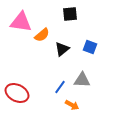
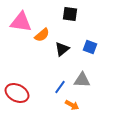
black square: rotated 14 degrees clockwise
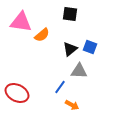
black triangle: moved 8 px right
gray triangle: moved 3 px left, 9 px up
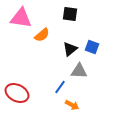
pink triangle: moved 4 px up
blue square: moved 2 px right
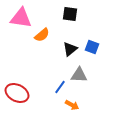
gray triangle: moved 4 px down
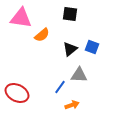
orange arrow: rotated 48 degrees counterclockwise
